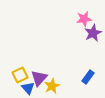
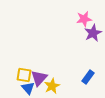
yellow square: moved 4 px right; rotated 35 degrees clockwise
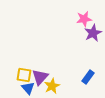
purple triangle: moved 1 px right, 1 px up
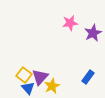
pink star: moved 14 px left, 4 px down
yellow square: rotated 28 degrees clockwise
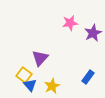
purple triangle: moved 19 px up
blue triangle: moved 2 px right, 3 px up
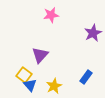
pink star: moved 19 px left, 8 px up
purple triangle: moved 3 px up
blue rectangle: moved 2 px left
yellow star: moved 2 px right
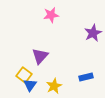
purple triangle: moved 1 px down
blue rectangle: rotated 40 degrees clockwise
blue triangle: rotated 16 degrees clockwise
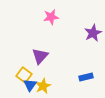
pink star: moved 2 px down
yellow star: moved 11 px left
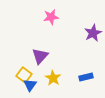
yellow star: moved 10 px right, 8 px up; rotated 14 degrees counterclockwise
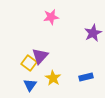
yellow square: moved 5 px right, 12 px up
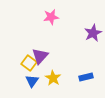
blue triangle: moved 2 px right, 4 px up
